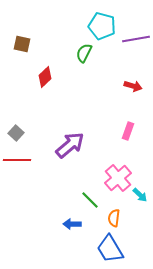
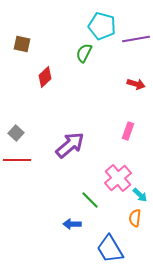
red arrow: moved 3 px right, 2 px up
orange semicircle: moved 21 px right
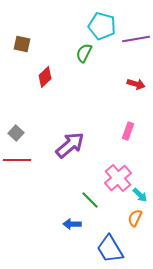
orange semicircle: rotated 18 degrees clockwise
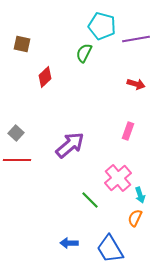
cyan arrow: rotated 28 degrees clockwise
blue arrow: moved 3 px left, 19 px down
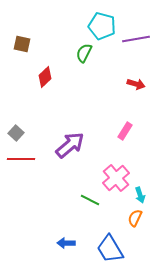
pink rectangle: moved 3 px left; rotated 12 degrees clockwise
red line: moved 4 px right, 1 px up
pink cross: moved 2 px left
green line: rotated 18 degrees counterclockwise
blue arrow: moved 3 px left
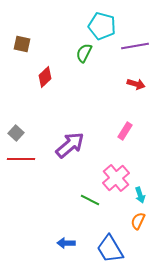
purple line: moved 1 px left, 7 px down
orange semicircle: moved 3 px right, 3 px down
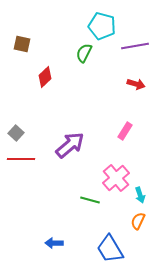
green line: rotated 12 degrees counterclockwise
blue arrow: moved 12 px left
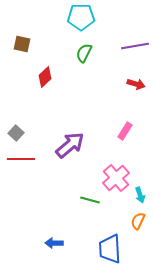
cyan pentagon: moved 21 px left, 9 px up; rotated 16 degrees counterclockwise
blue trapezoid: rotated 28 degrees clockwise
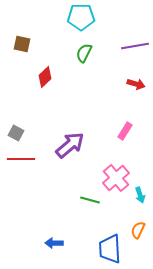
gray square: rotated 14 degrees counterclockwise
orange semicircle: moved 9 px down
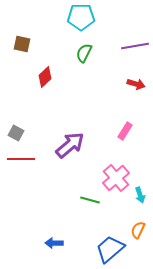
blue trapezoid: rotated 52 degrees clockwise
